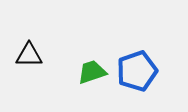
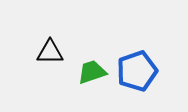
black triangle: moved 21 px right, 3 px up
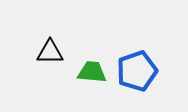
green trapezoid: rotated 24 degrees clockwise
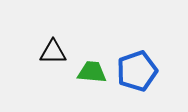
black triangle: moved 3 px right
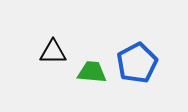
blue pentagon: moved 8 px up; rotated 9 degrees counterclockwise
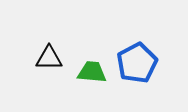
black triangle: moved 4 px left, 6 px down
